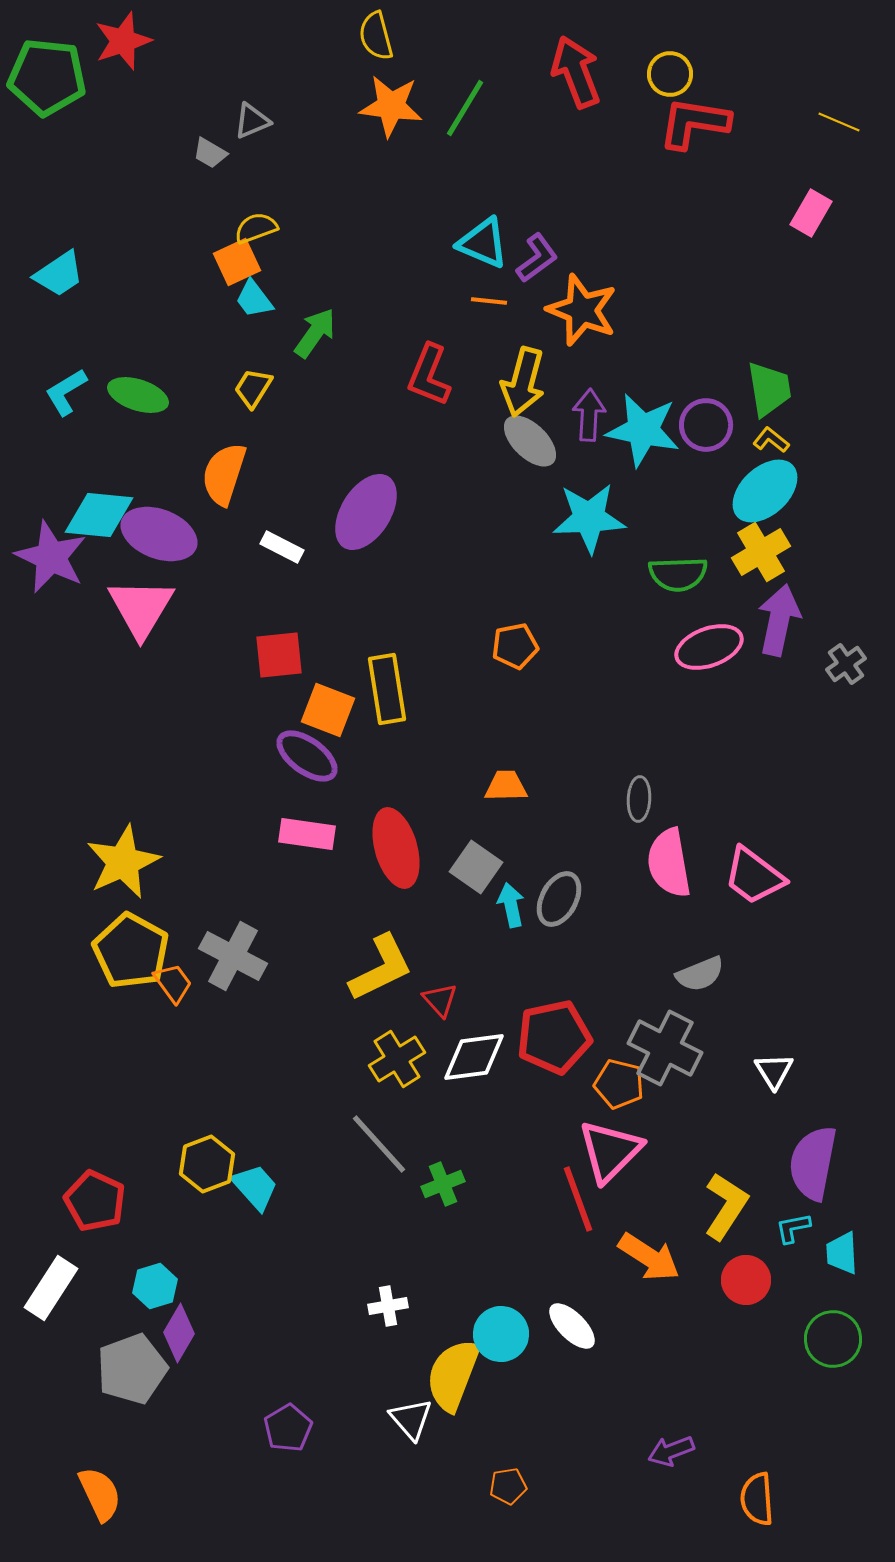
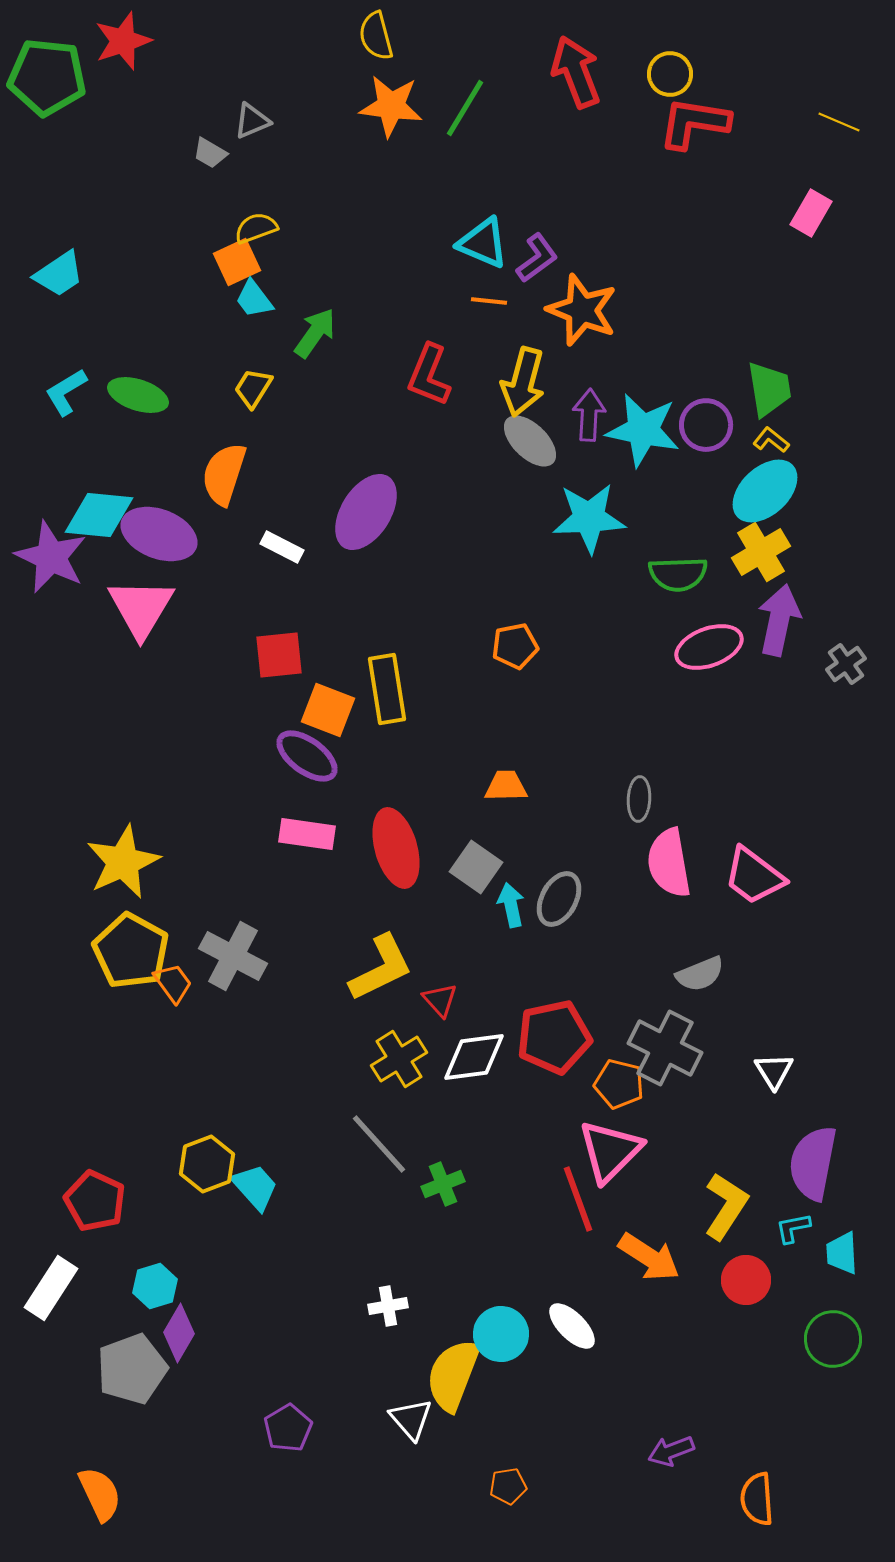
yellow cross at (397, 1059): moved 2 px right
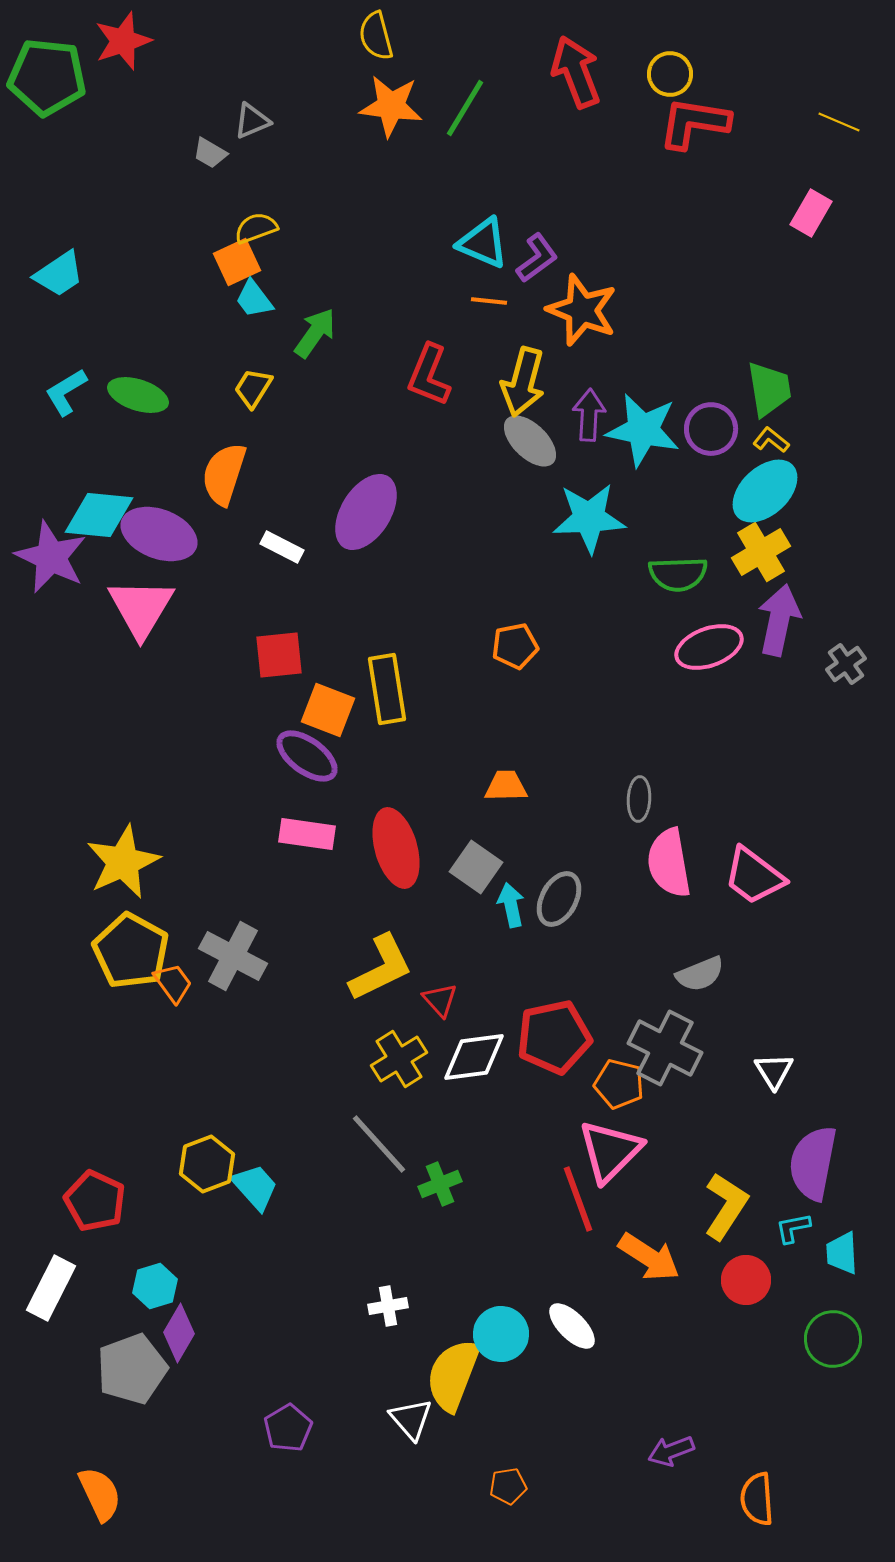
purple circle at (706, 425): moved 5 px right, 4 px down
green cross at (443, 1184): moved 3 px left
white rectangle at (51, 1288): rotated 6 degrees counterclockwise
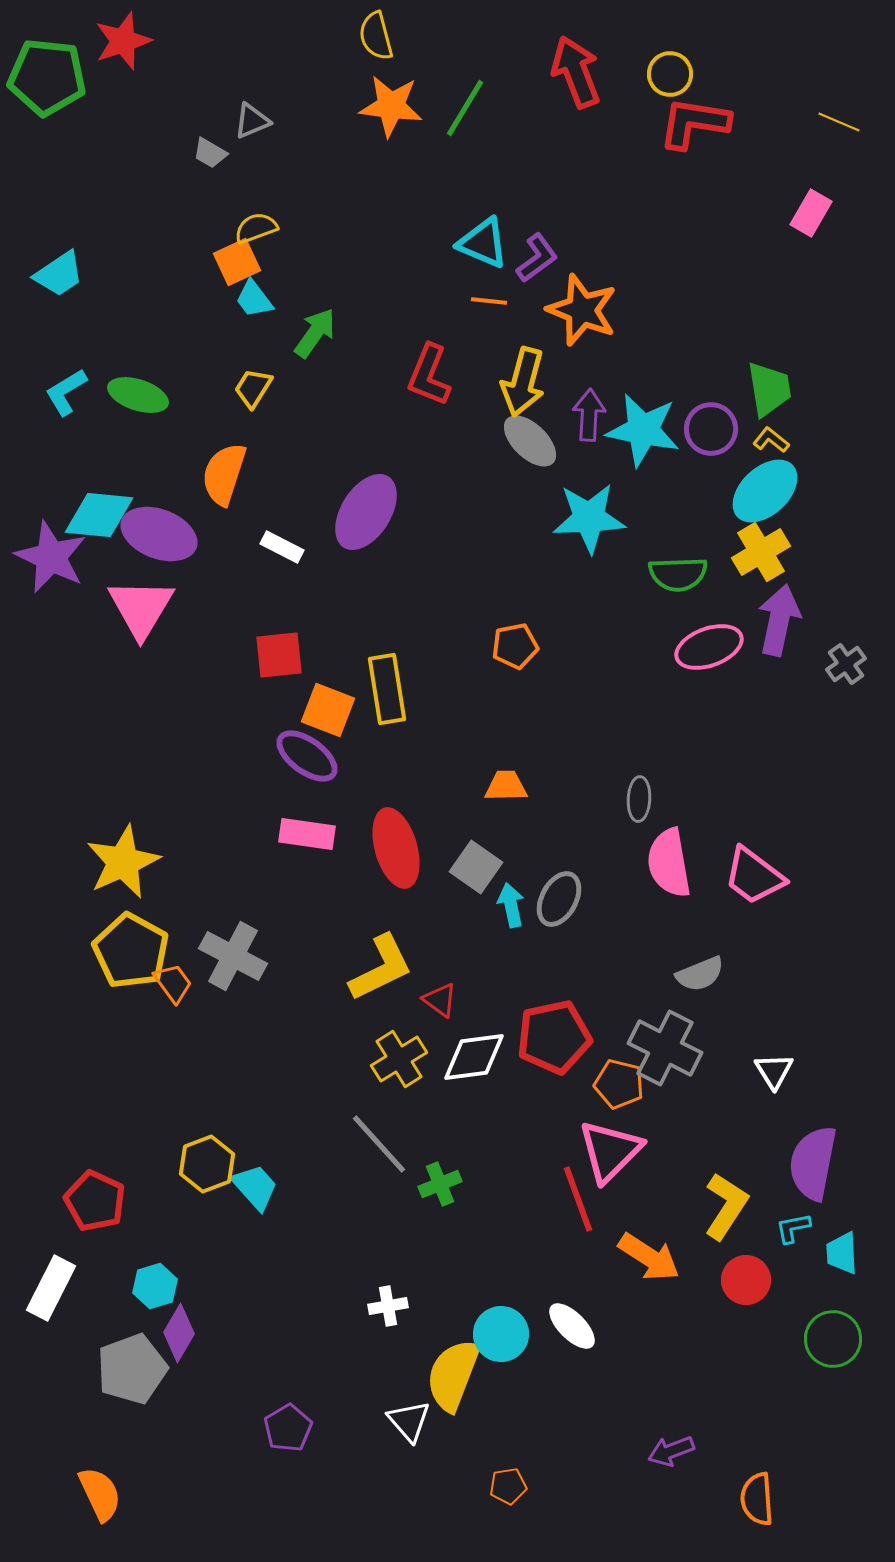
red triangle at (440, 1000): rotated 12 degrees counterclockwise
white triangle at (411, 1419): moved 2 px left, 2 px down
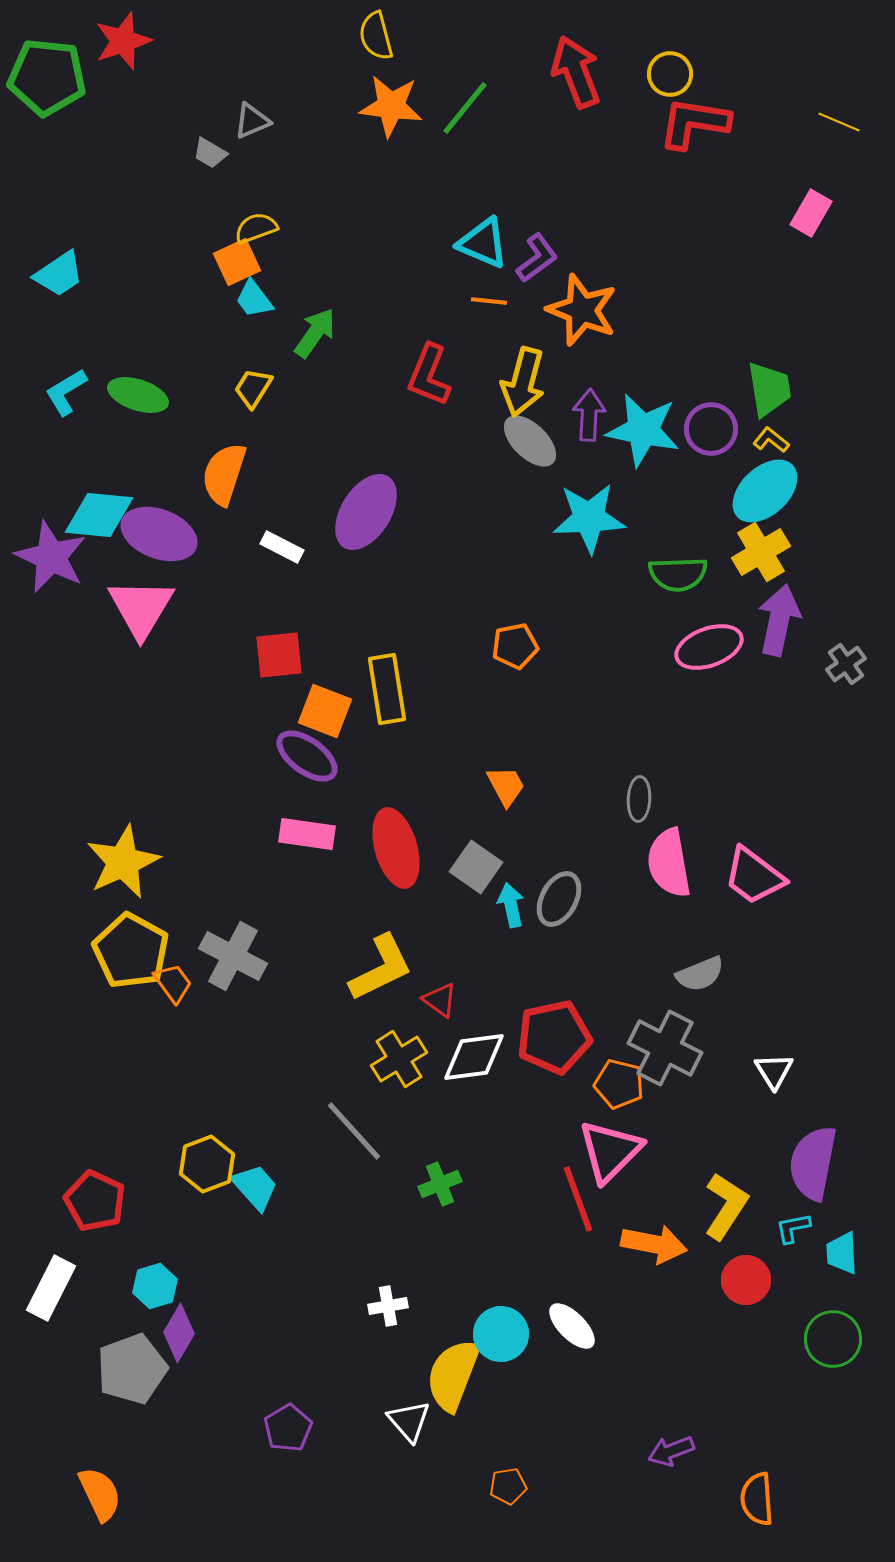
green line at (465, 108): rotated 8 degrees clockwise
orange square at (328, 710): moved 3 px left, 1 px down
orange trapezoid at (506, 786): rotated 63 degrees clockwise
gray line at (379, 1144): moved 25 px left, 13 px up
orange arrow at (649, 1257): moved 5 px right, 13 px up; rotated 22 degrees counterclockwise
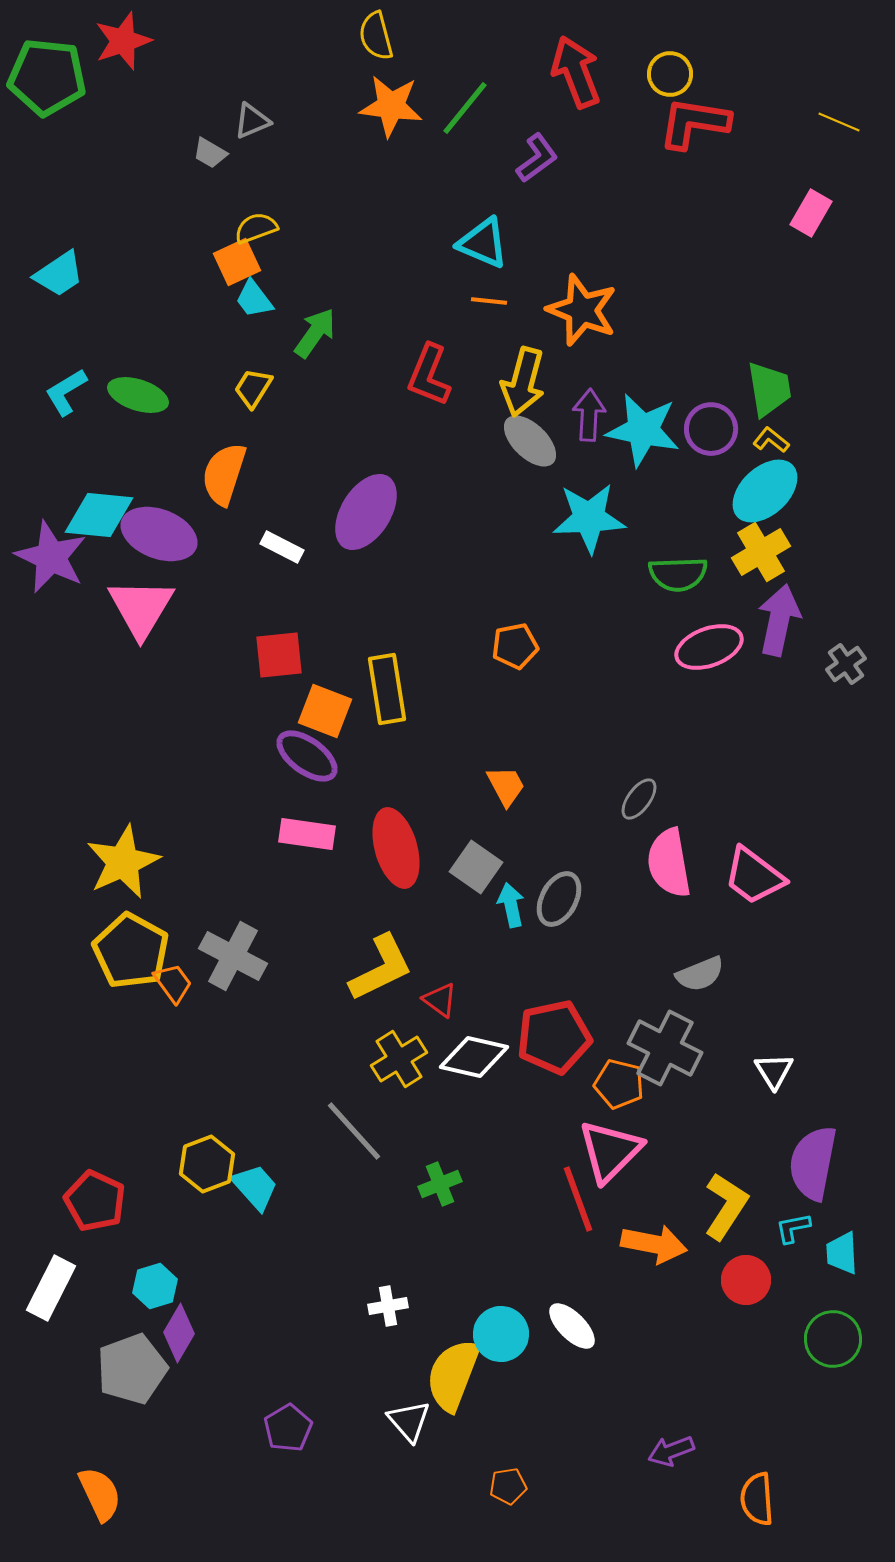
purple L-shape at (537, 258): moved 100 px up
gray ellipse at (639, 799): rotated 33 degrees clockwise
white diamond at (474, 1057): rotated 20 degrees clockwise
